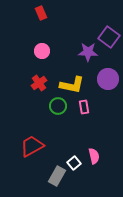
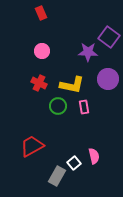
red cross: rotated 28 degrees counterclockwise
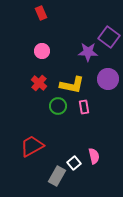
red cross: rotated 14 degrees clockwise
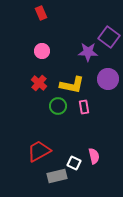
red trapezoid: moved 7 px right, 5 px down
white square: rotated 24 degrees counterclockwise
gray rectangle: rotated 48 degrees clockwise
